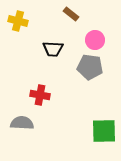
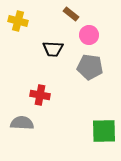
pink circle: moved 6 px left, 5 px up
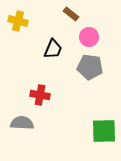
pink circle: moved 2 px down
black trapezoid: rotated 70 degrees counterclockwise
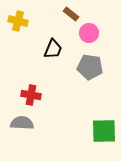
pink circle: moved 4 px up
red cross: moved 9 px left
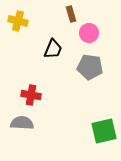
brown rectangle: rotated 35 degrees clockwise
green square: rotated 12 degrees counterclockwise
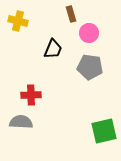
red cross: rotated 12 degrees counterclockwise
gray semicircle: moved 1 px left, 1 px up
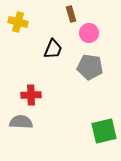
yellow cross: moved 1 px down
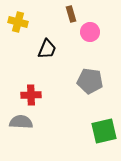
pink circle: moved 1 px right, 1 px up
black trapezoid: moved 6 px left
gray pentagon: moved 14 px down
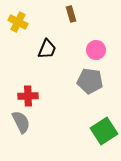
yellow cross: rotated 12 degrees clockwise
pink circle: moved 6 px right, 18 px down
red cross: moved 3 px left, 1 px down
gray semicircle: rotated 60 degrees clockwise
green square: rotated 20 degrees counterclockwise
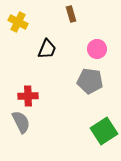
pink circle: moved 1 px right, 1 px up
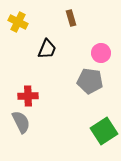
brown rectangle: moved 4 px down
pink circle: moved 4 px right, 4 px down
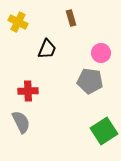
red cross: moved 5 px up
